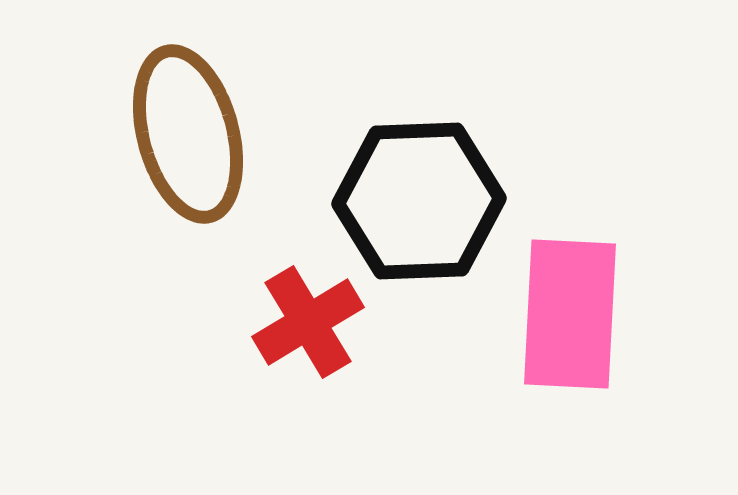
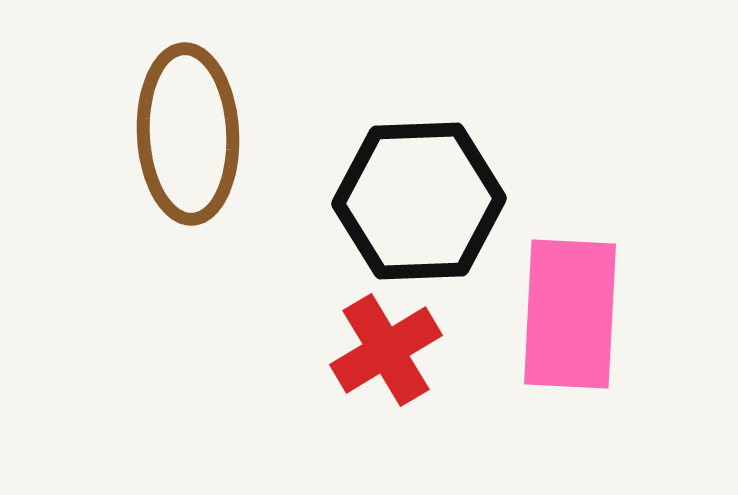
brown ellipse: rotated 12 degrees clockwise
red cross: moved 78 px right, 28 px down
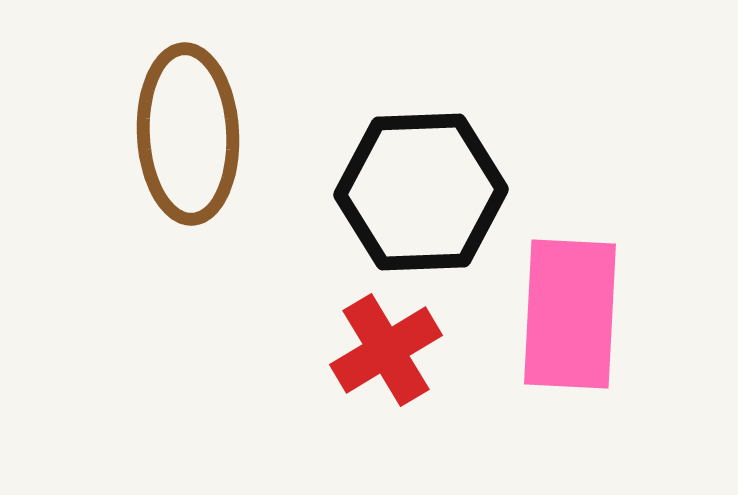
black hexagon: moved 2 px right, 9 px up
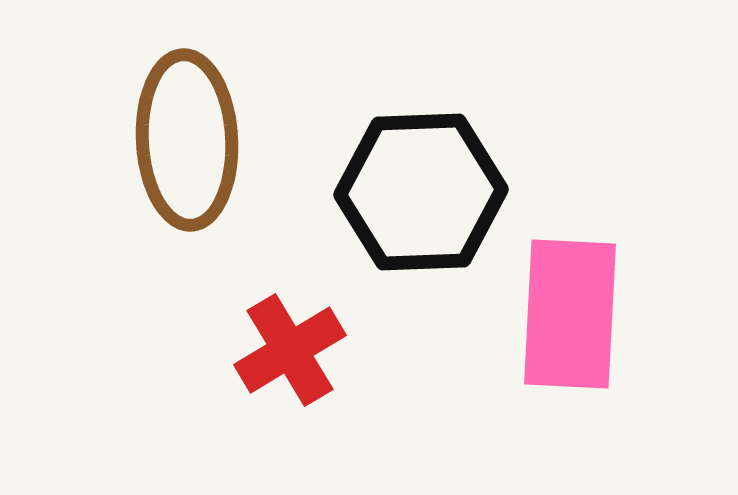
brown ellipse: moved 1 px left, 6 px down
red cross: moved 96 px left
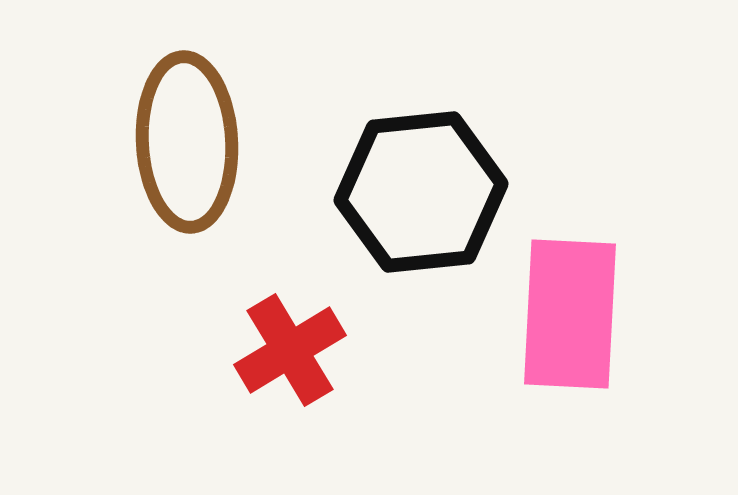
brown ellipse: moved 2 px down
black hexagon: rotated 4 degrees counterclockwise
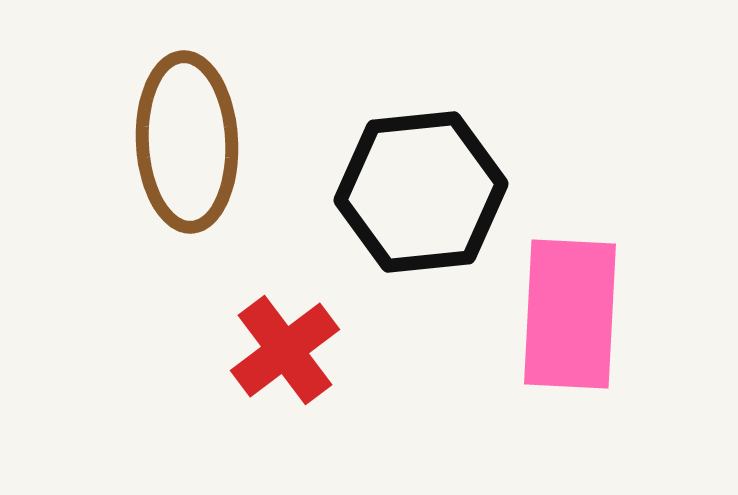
red cross: moved 5 px left; rotated 6 degrees counterclockwise
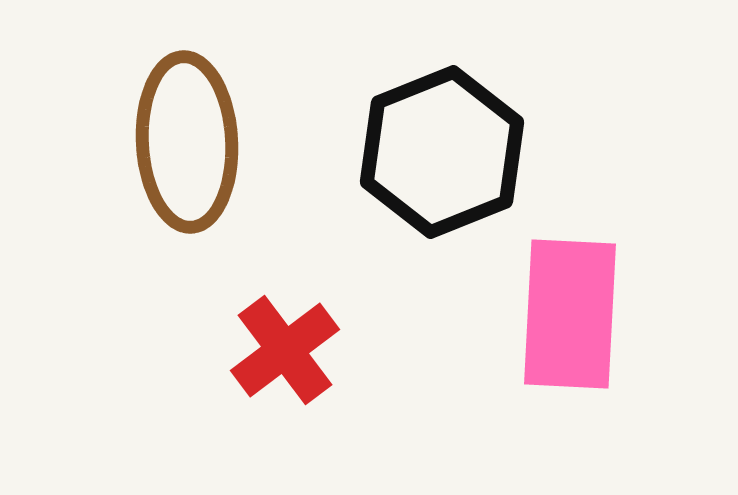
black hexagon: moved 21 px right, 40 px up; rotated 16 degrees counterclockwise
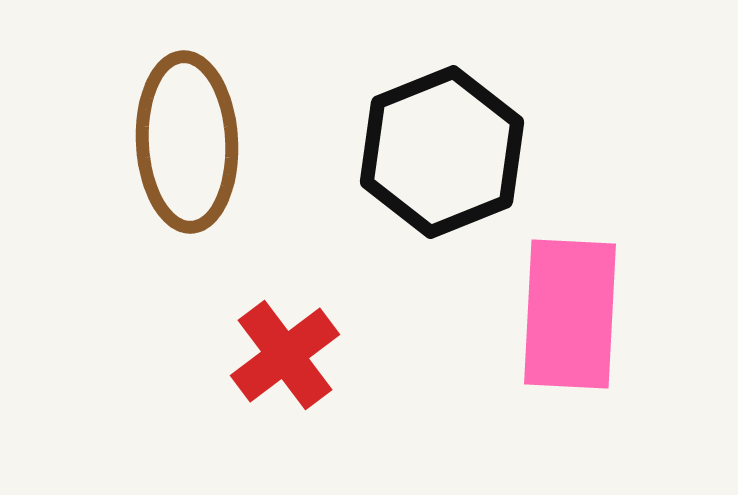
red cross: moved 5 px down
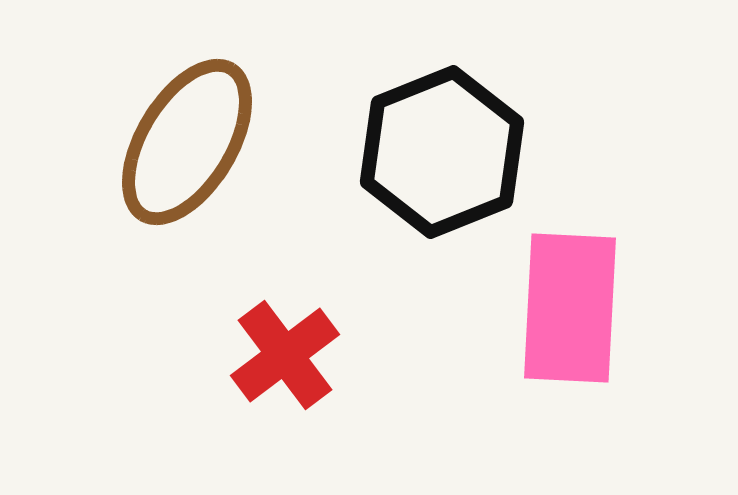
brown ellipse: rotated 34 degrees clockwise
pink rectangle: moved 6 px up
